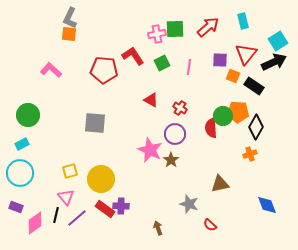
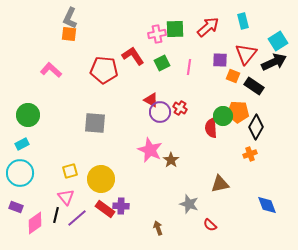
purple circle at (175, 134): moved 15 px left, 22 px up
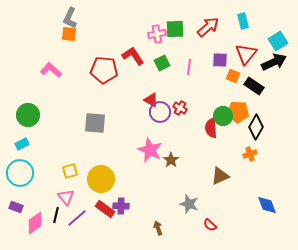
brown triangle at (220, 184): moved 8 px up; rotated 12 degrees counterclockwise
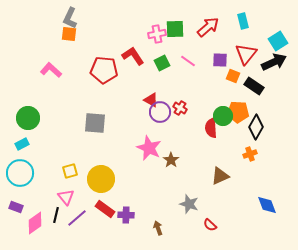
pink line at (189, 67): moved 1 px left, 6 px up; rotated 63 degrees counterclockwise
green circle at (28, 115): moved 3 px down
pink star at (150, 150): moved 1 px left, 2 px up
purple cross at (121, 206): moved 5 px right, 9 px down
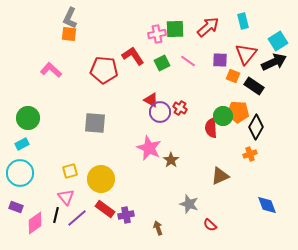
purple cross at (126, 215): rotated 14 degrees counterclockwise
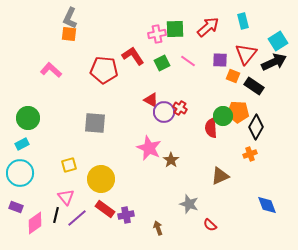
purple circle at (160, 112): moved 4 px right
yellow square at (70, 171): moved 1 px left, 6 px up
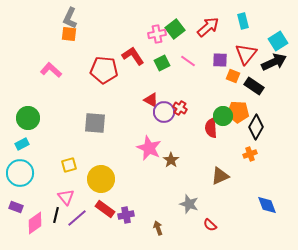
green square at (175, 29): rotated 36 degrees counterclockwise
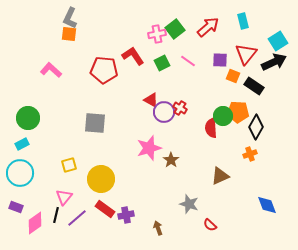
pink star at (149, 148): rotated 30 degrees clockwise
pink triangle at (66, 197): moved 2 px left; rotated 18 degrees clockwise
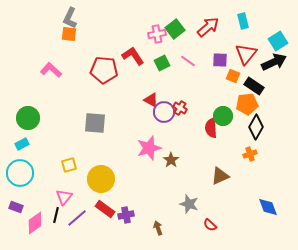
orange pentagon at (238, 112): moved 9 px right, 8 px up; rotated 10 degrees counterclockwise
blue diamond at (267, 205): moved 1 px right, 2 px down
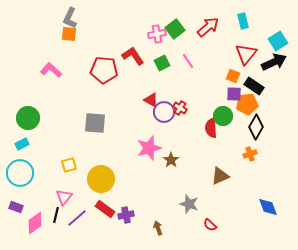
purple square at (220, 60): moved 14 px right, 34 px down
pink line at (188, 61): rotated 21 degrees clockwise
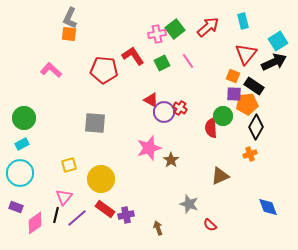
green circle at (28, 118): moved 4 px left
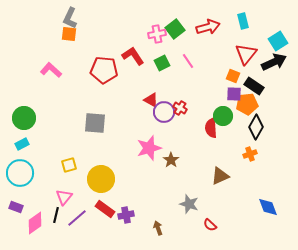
red arrow at (208, 27): rotated 25 degrees clockwise
